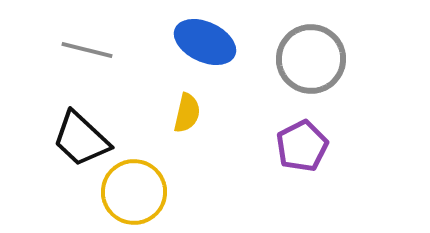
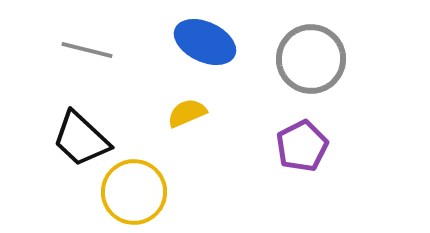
yellow semicircle: rotated 126 degrees counterclockwise
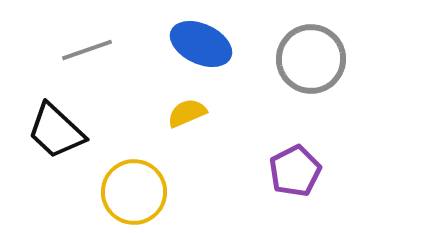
blue ellipse: moved 4 px left, 2 px down
gray line: rotated 33 degrees counterclockwise
black trapezoid: moved 25 px left, 8 px up
purple pentagon: moved 7 px left, 25 px down
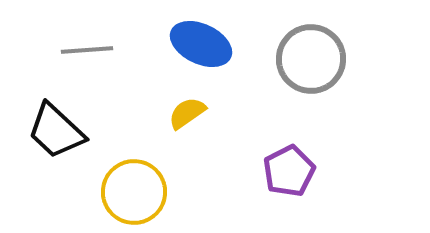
gray line: rotated 15 degrees clockwise
yellow semicircle: rotated 12 degrees counterclockwise
purple pentagon: moved 6 px left
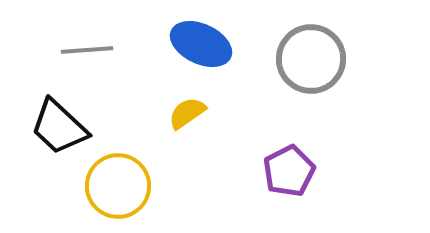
black trapezoid: moved 3 px right, 4 px up
yellow circle: moved 16 px left, 6 px up
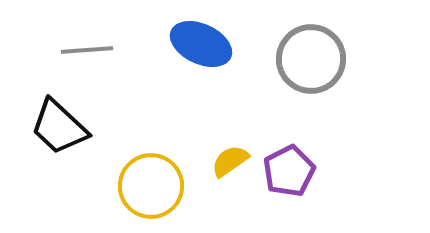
yellow semicircle: moved 43 px right, 48 px down
yellow circle: moved 33 px right
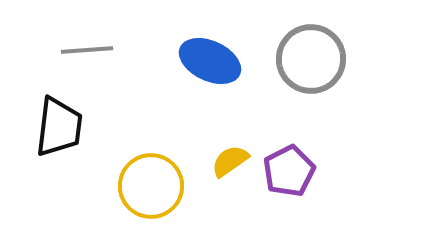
blue ellipse: moved 9 px right, 17 px down
black trapezoid: rotated 126 degrees counterclockwise
